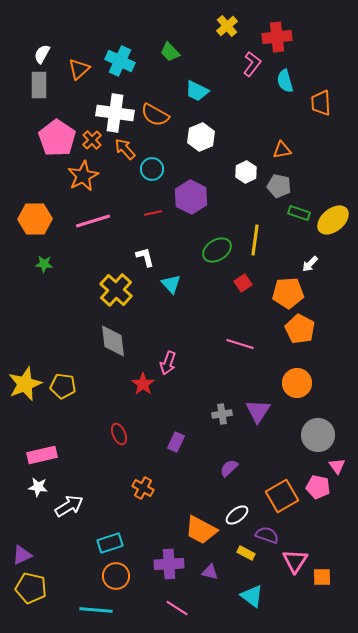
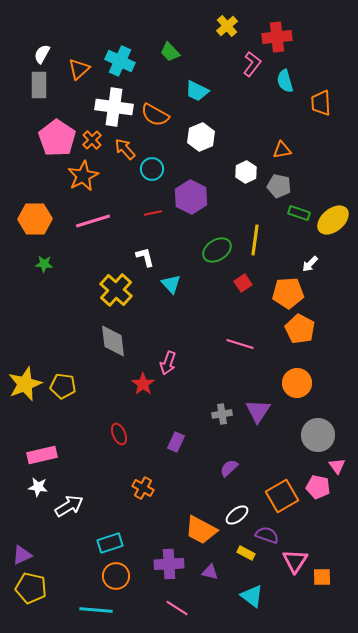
white cross at (115, 113): moved 1 px left, 6 px up
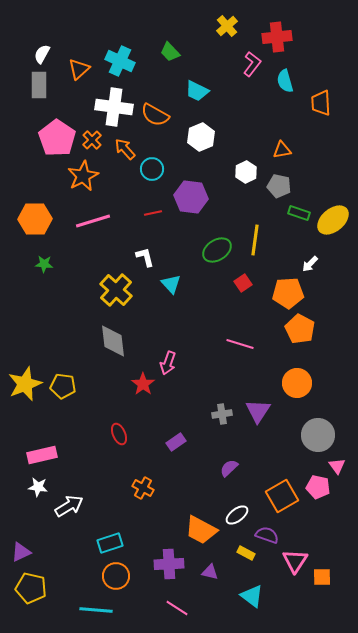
purple hexagon at (191, 197): rotated 20 degrees counterclockwise
purple rectangle at (176, 442): rotated 30 degrees clockwise
purple triangle at (22, 555): moved 1 px left, 3 px up
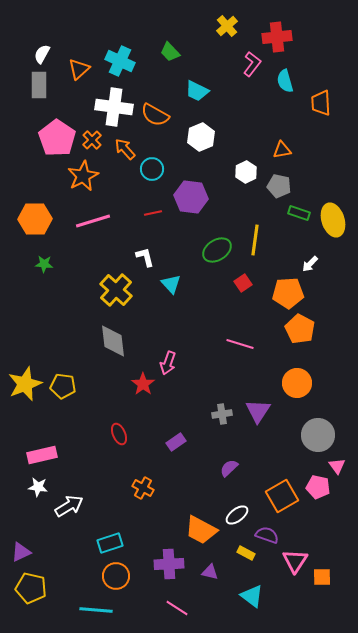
yellow ellipse at (333, 220): rotated 68 degrees counterclockwise
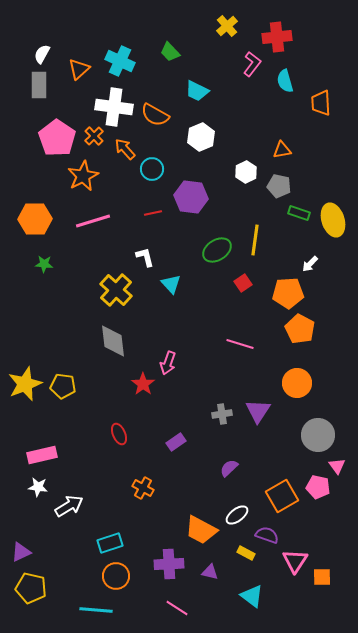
orange cross at (92, 140): moved 2 px right, 4 px up
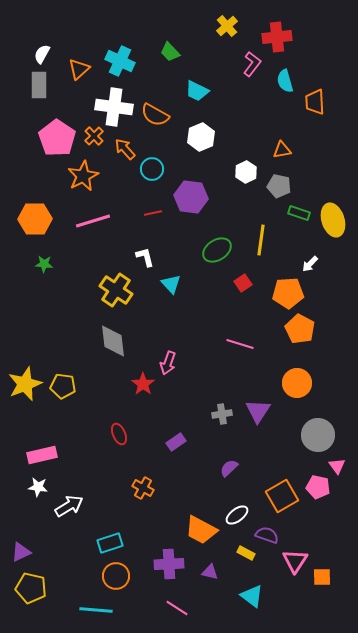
orange trapezoid at (321, 103): moved 6 px left, 1 px up
yellow line at (255, 240): moved 6 px right
yellow cross at (116, 290): rotated 8 degrees counterclockwise
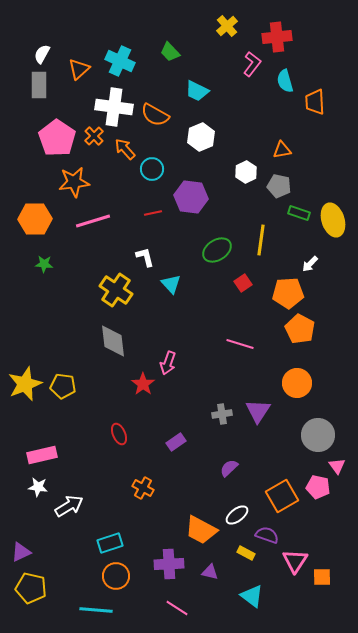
orange star at (83, 176): moved 9 px left, 6 px down; rotated 20 degrees clockwise
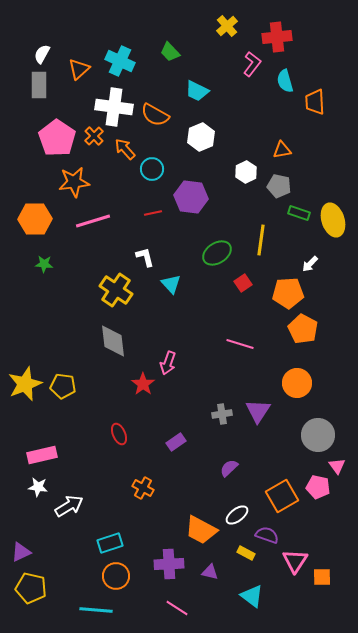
green ellipse at (217, 250): moved 3 px down
orange pentagon at (300, 329): moved 3 px right
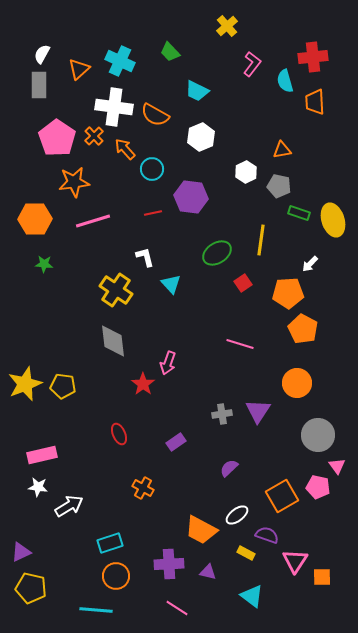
red cross at (277, 37): moved 36 px right, 20 px down
purple triangle at (210, 572): moved 2 px left
